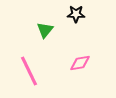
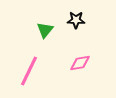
black star: moved 6 px down
pink line: rotated 52 degrees clockwise
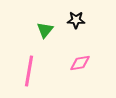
pink line: rotated 16 degrees counterclockwise
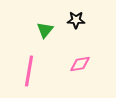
pink diamond: moved 1 px down
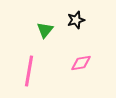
black star: rotated 18 degrees counterclockwise
pink diamond: moved 1 px right, 1 px up
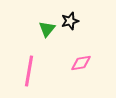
black star: moved 6 px left, 1 px down
green triangle: moved 2 px right, 1 px up
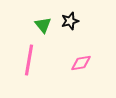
green triangle: moved 4 px left, 4 px up; rotated 18 degrees counterclockwise
pink line: moved 11 px up
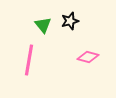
pink diamond: moved 7 px right, 6 px up; rotated 25 degrees clockwise
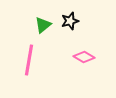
green triangle: rotated 30 degrees clockwise
pink diamond: moved 4 px left; rotated 15 degrees clockwise
